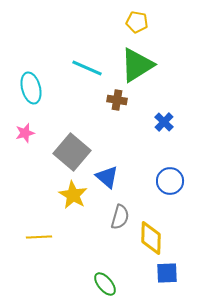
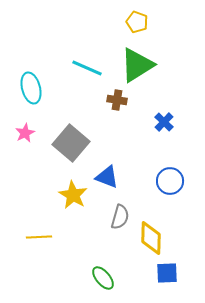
yellow pentagon: rotated 10 degrees clockwise
pink star: rotated 12 degrees counterclockwise
gray square: moved 1 px left, 9 px up
blue triangle: rotated 20 degrees counterclockwise
green ellipse: moved 2 px left, 6 px up
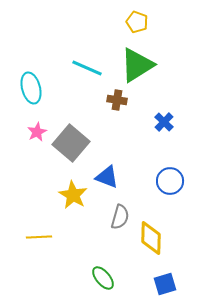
pink star: moved 12 px right, 1 px up
blue square: moved 2 px left, 11 px down; rotated 15 degrees counterclockwise
